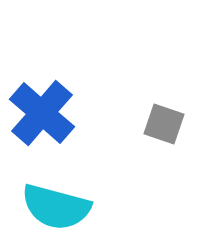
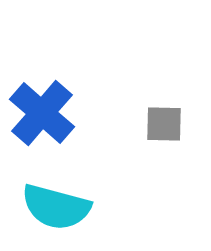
gray square: rotated 18 degrees counterclockwise
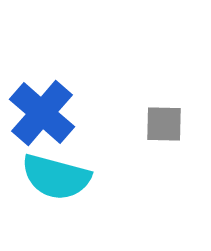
cyan semicircle: moved 30 px up
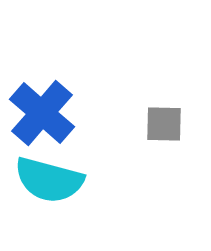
cyan semicircle: moved 7 px left, 3 px down
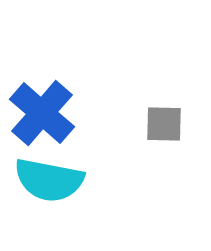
cyan semicircle: rotated 4 degrees counterclockwise
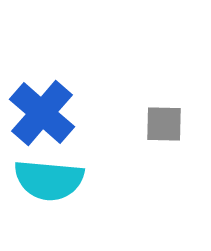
cyan semicircle: rotated 6 degrees counterclockwise
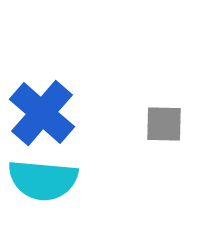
cyan semicircle: moved 6 px left
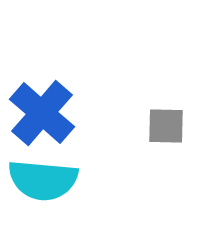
gray square: moved 2 px right, 2 px down
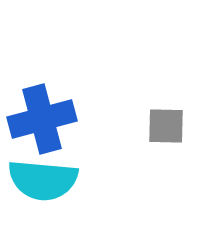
blue cross: moved 6 px down; rotated 34 degrees clockwise
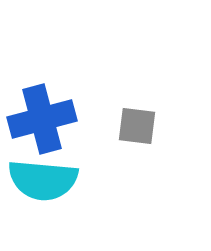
gray square: moved 29 px left; rotated 6 degrees clockwise
